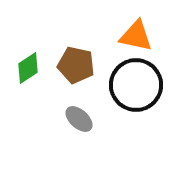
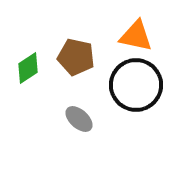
brown pentagon: moved 8 px up
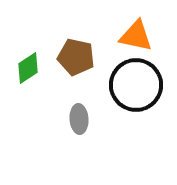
gray ellipse: rotated 44 degrees clockwise
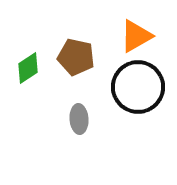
orange triangle: rotated 42 degrees counterclockwise
black circle: moved 2 px right, 2 px down
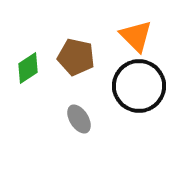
orange triangle: rotated 45 degrees counterclockwise
black circle: moved 1 px right, 1 px up
gray ellipse: rotated 28 degrees counterclockwise
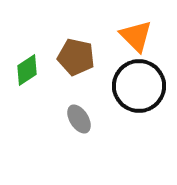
green diamond: moved 1 px left, 2 px down
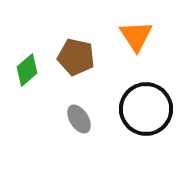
orange triangle: rotated 12 degrees clockwise
green diamond: rotated 8 degrees counterclockwise
black circle: moved 7 px right, 23 px down
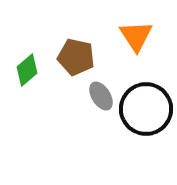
gray ellipse: moved 22 px right, 23 px up
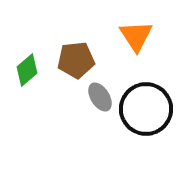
brown pentagon: moved 3 px down; rotated 18 degrees counterclockwise
gray ellipse: moved 1 px left, 1 px down
